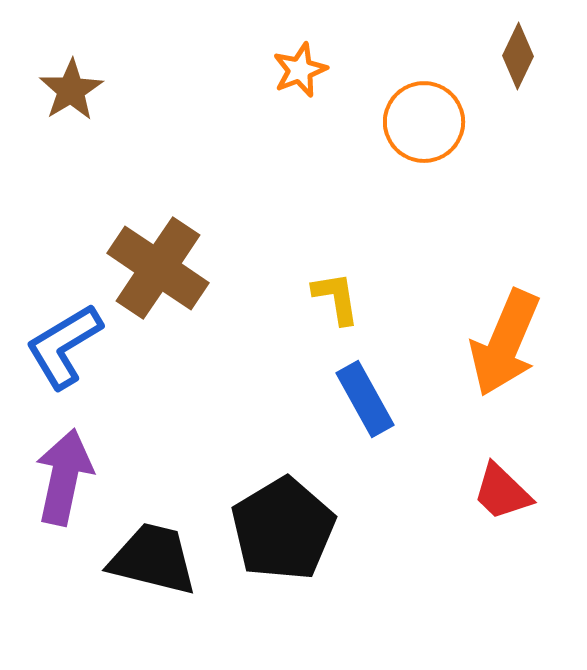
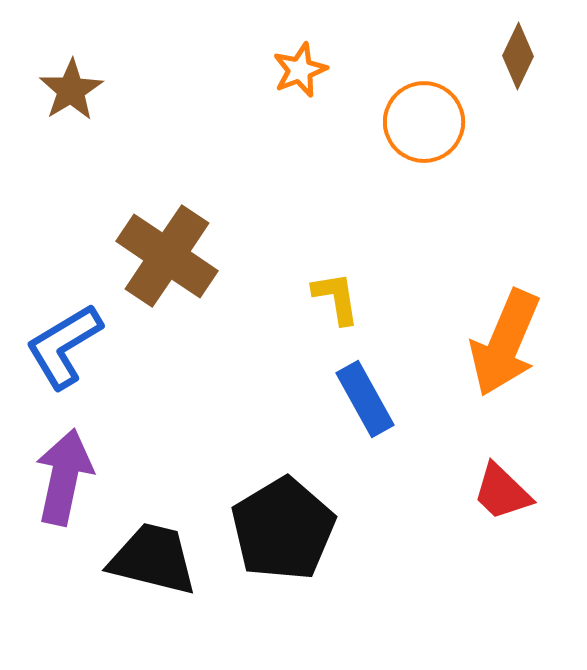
brown cross: moved 9 px right, 12 px up
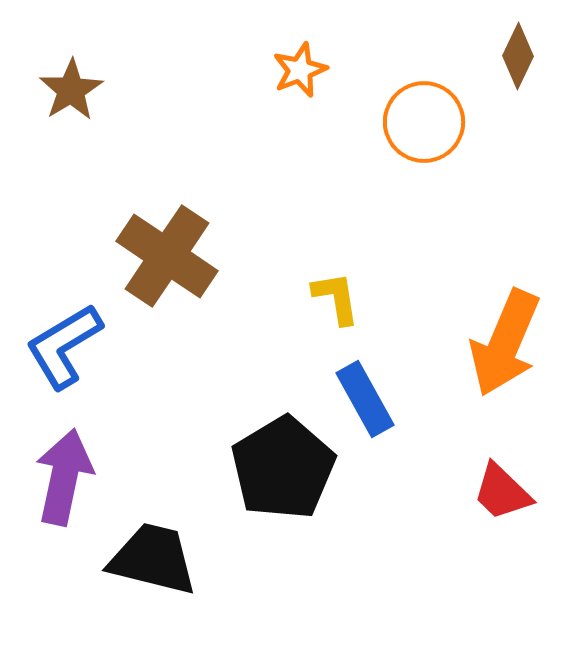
black pentagon: moved 61 px up
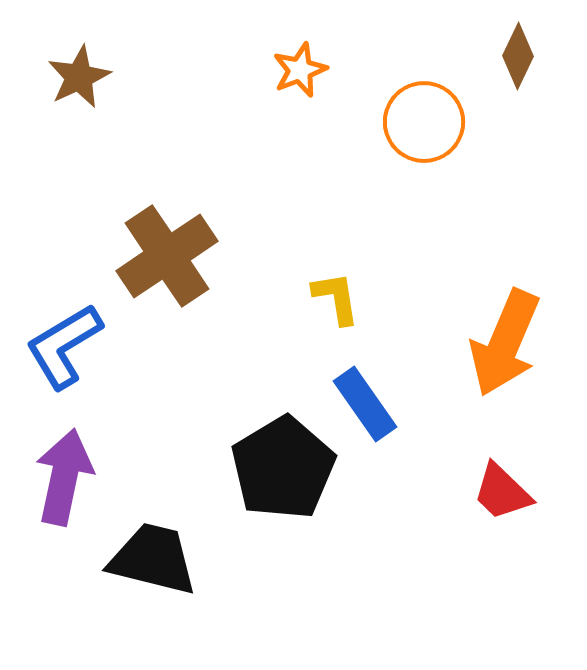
brown star: moved 8 px right, 13 px up; rotated 6 degrees clockwise
brown cross: rotated 22 degrees clockwise
blue rectangle: moved 5 px down; rotated 6 degrees counterclockwise
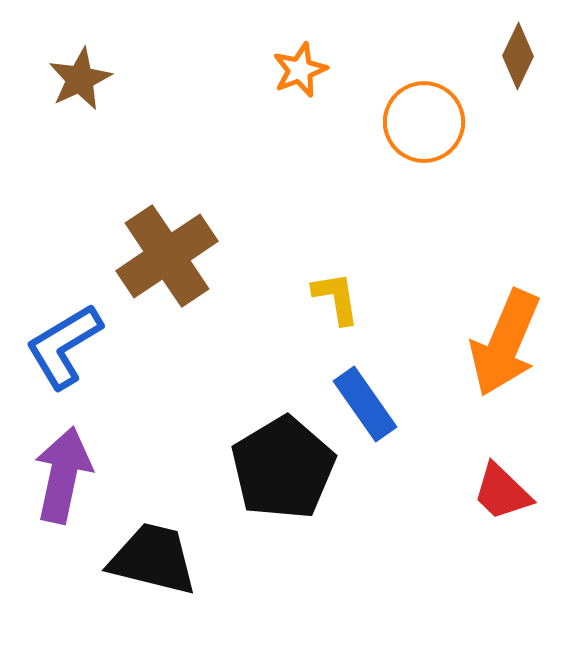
brown star: moved 1 px right, 2 px down
purple arrow: moved 1 px left, 2 px up
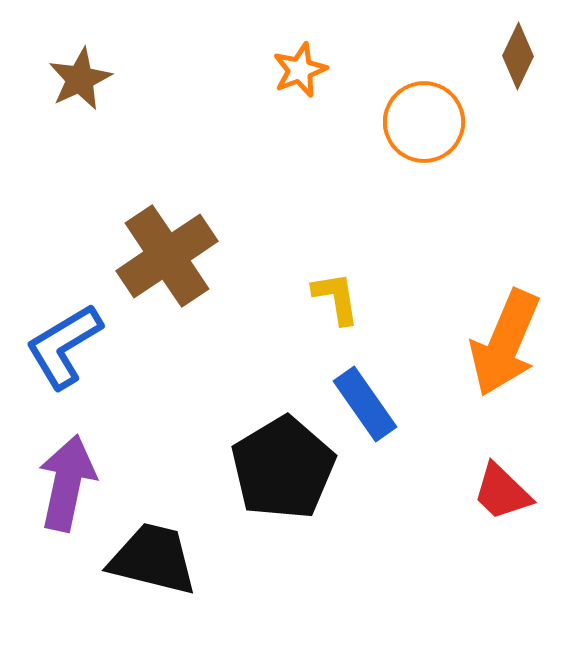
purple arrow: moved 4 px right, 8 px down
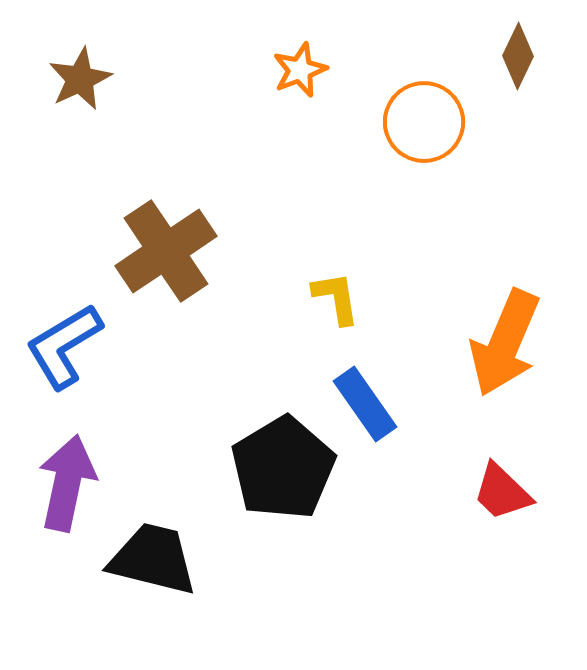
brown cross: moved 1 px left, 5 px up
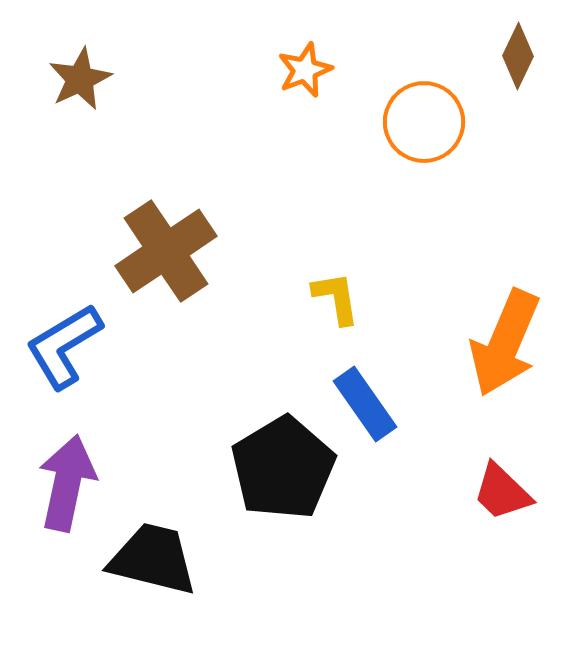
orange star: moved 5 px right
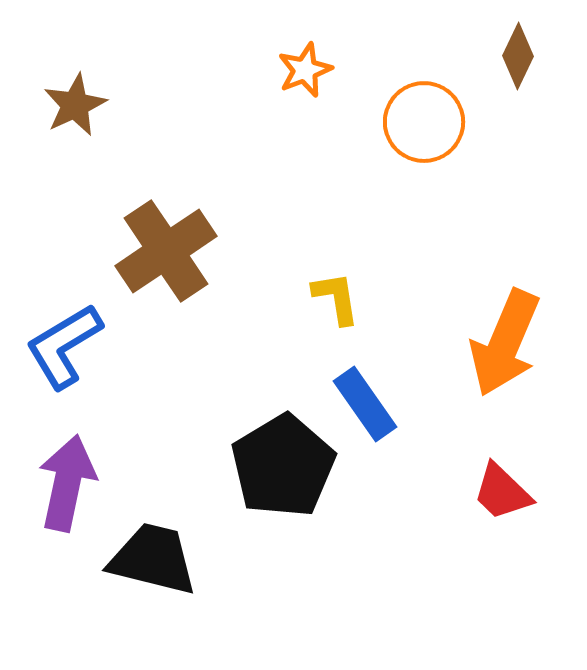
brown star: moved 5 px left, 26 px down
black pentagon: moved 2 px up
